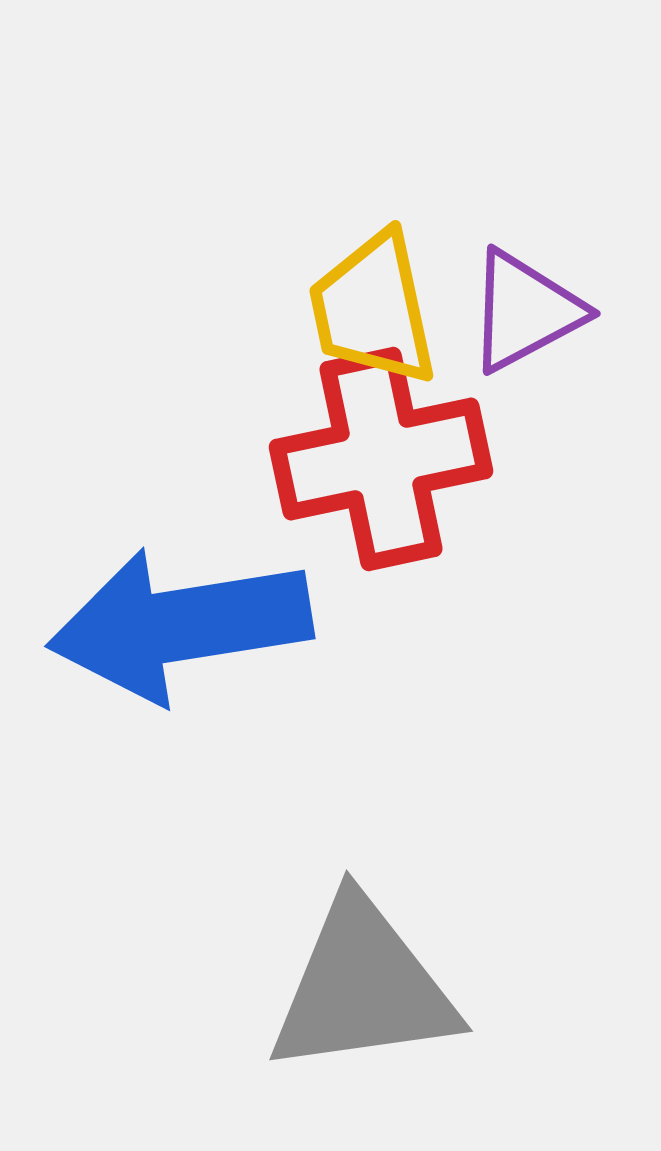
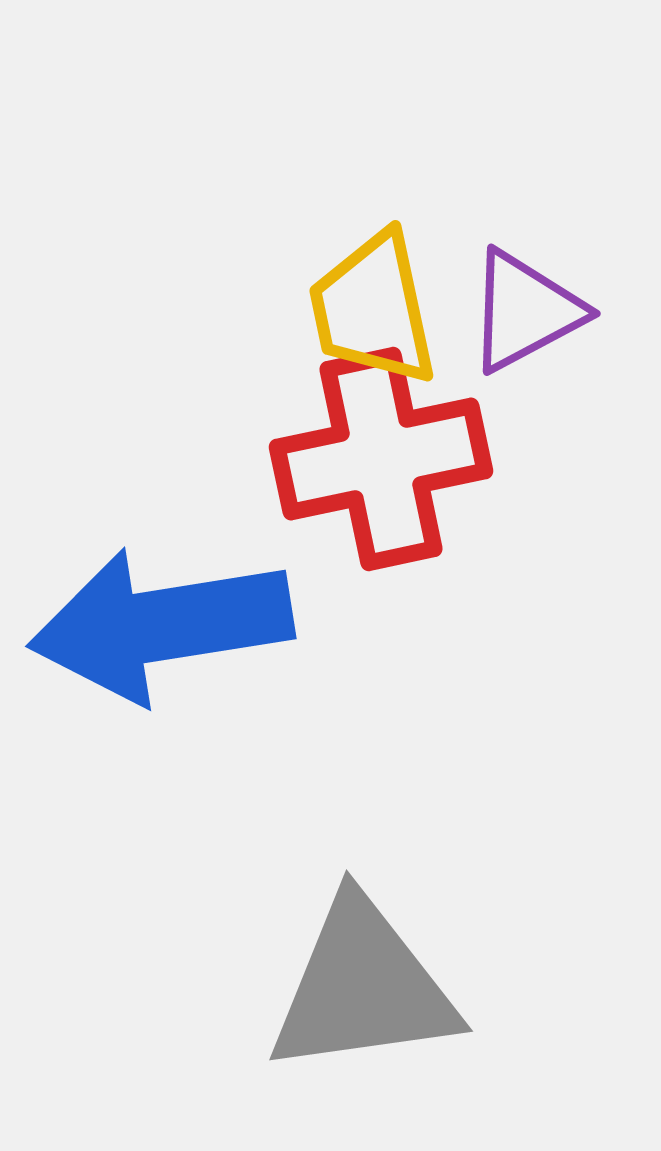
blue arrow: moved 19 px left
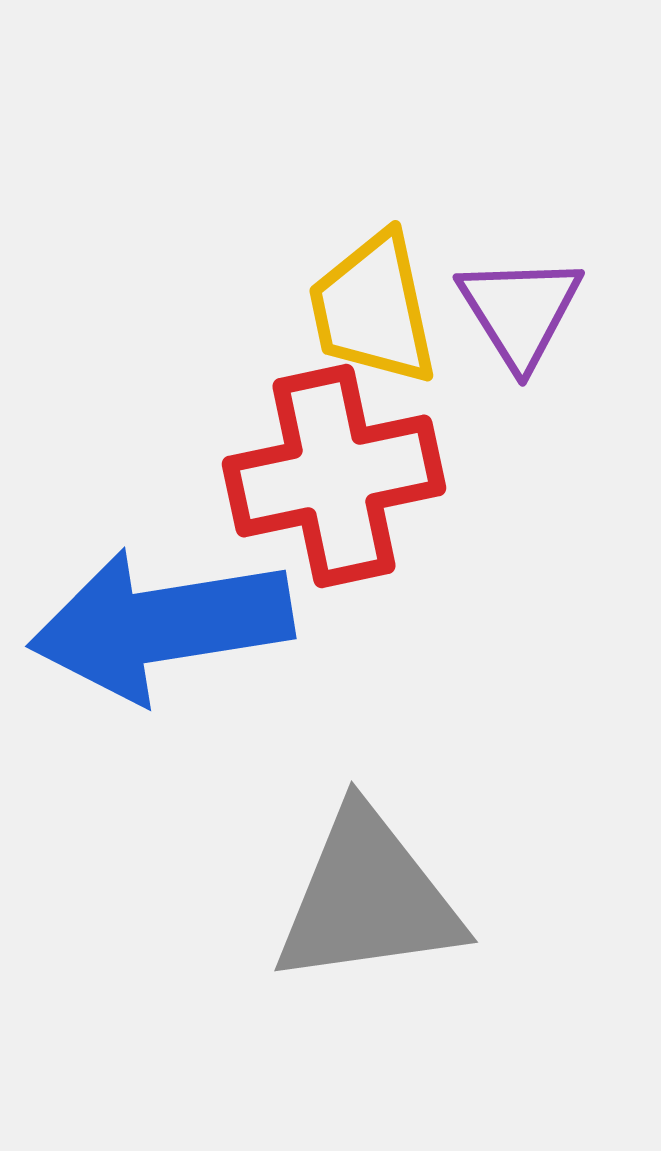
purple triangle: moved 5 px left; rotated 34 degrees counterclockwise
red cross: moved 47 px left, 17 px down
gray triangle: moved 5 px right, 89 px up
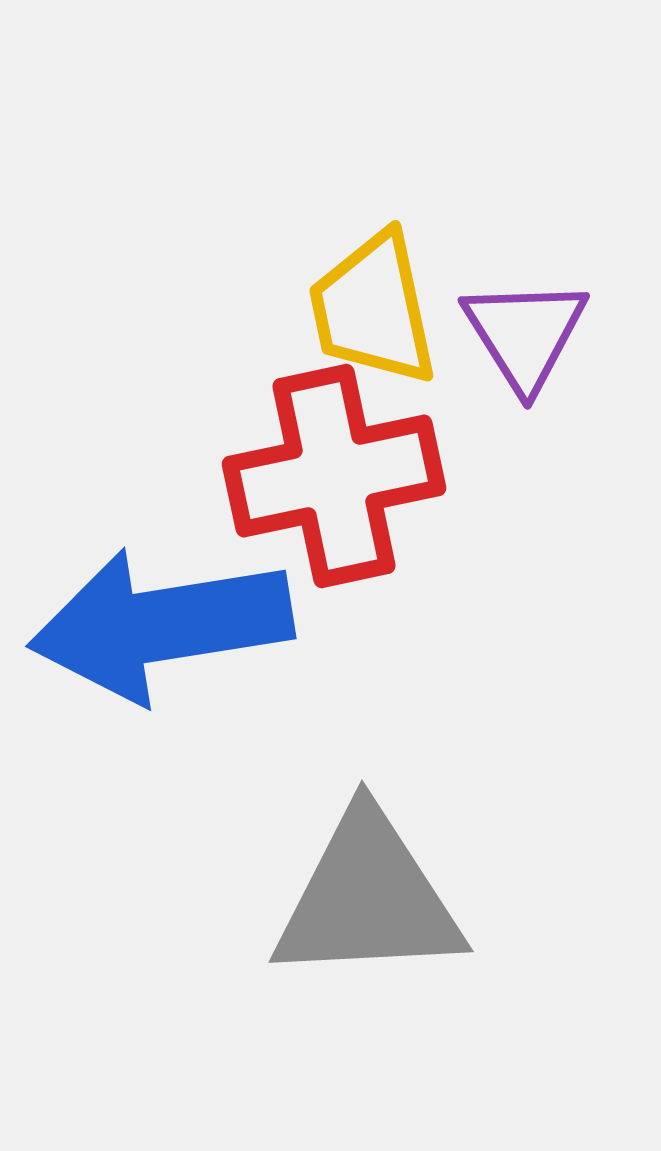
purple triangle: moved 5 px right, 23 px down
gray triangle: rotated 5 degrees clockwise
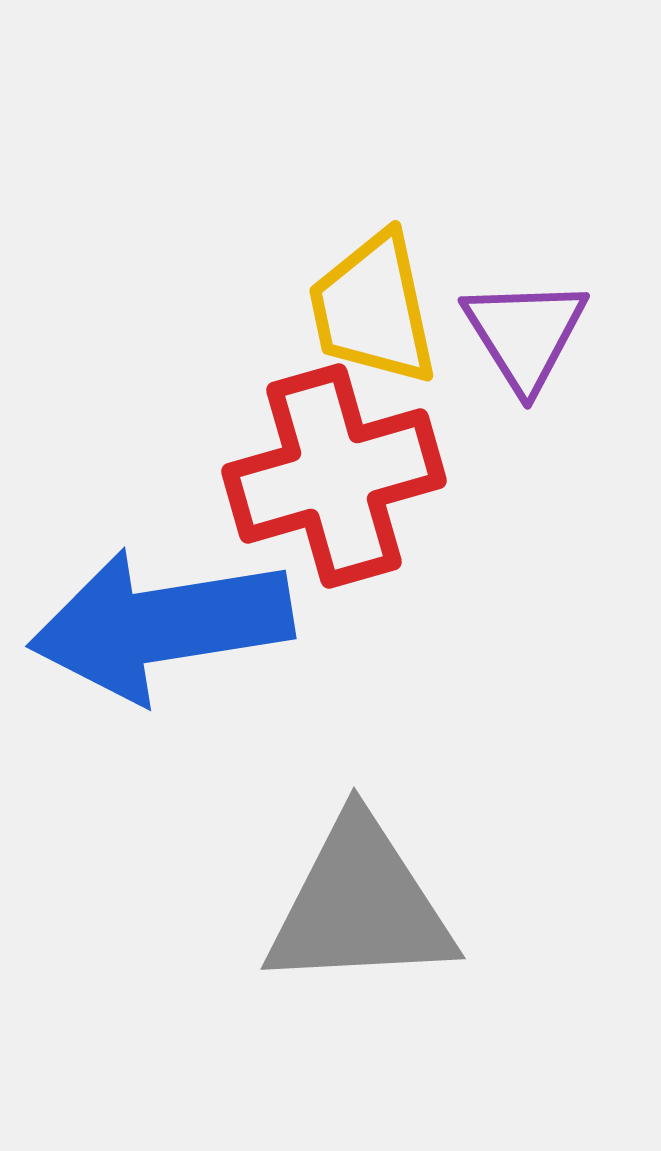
red cross: rotated 4 degrees counterclockwise
gray triangle: moved 8 px left, 7 px down
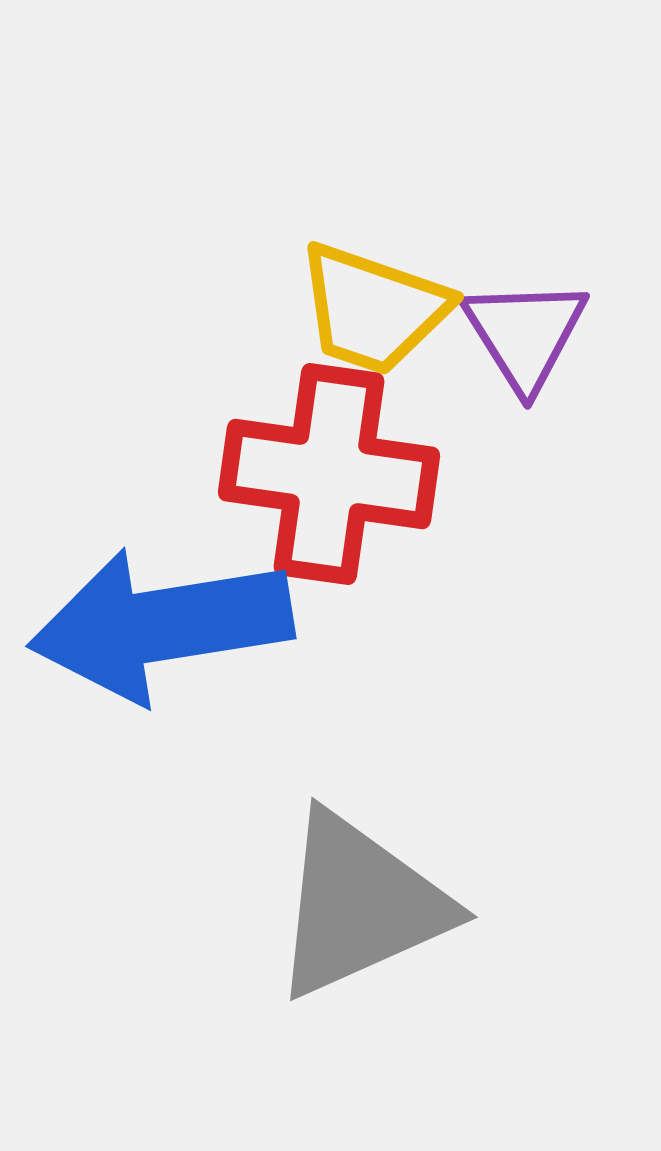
yellow trapezoid: rotated 59 degrees counterclockwise
red cross: moved 5 px left, 2 px up; rotated 24 degrees clockwise
gray triangle: rotated 21 degrees counterclockwise
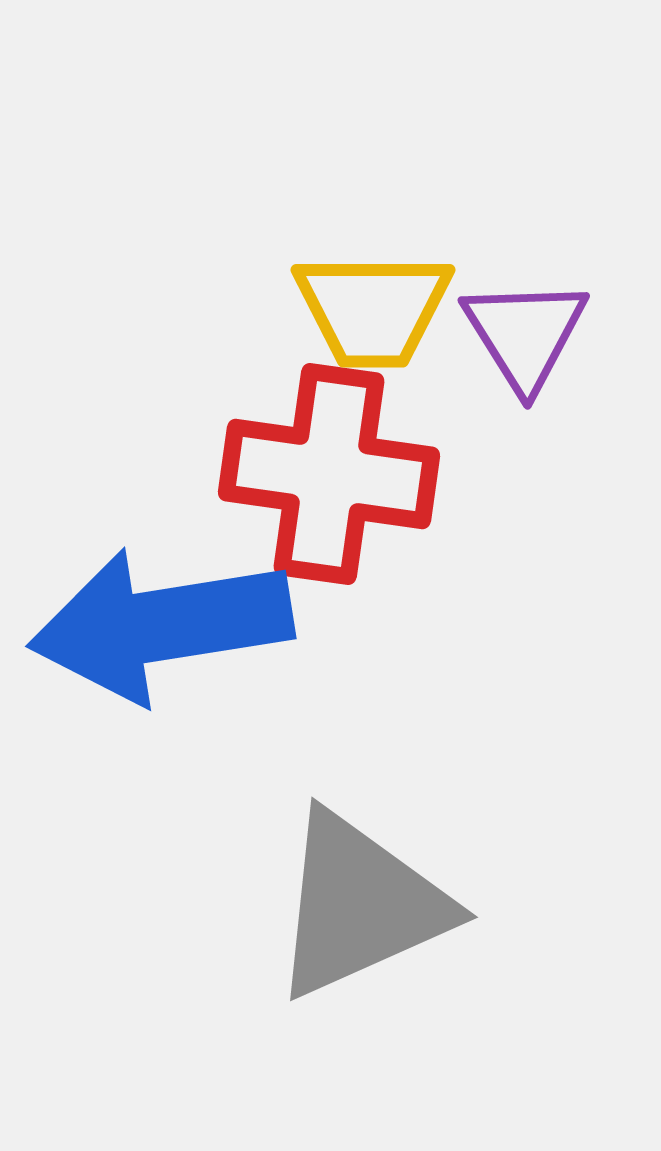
yellow trapezoid: rotated 19 degrees counterclockwise
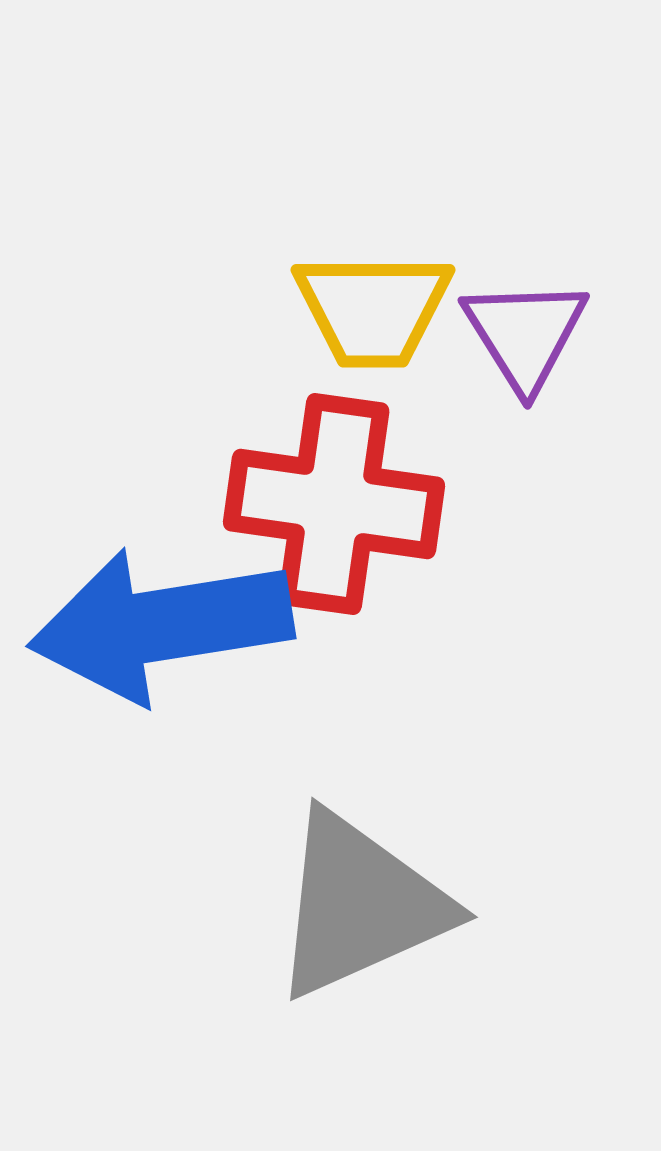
red cross: moved 5 px right, 30 px down
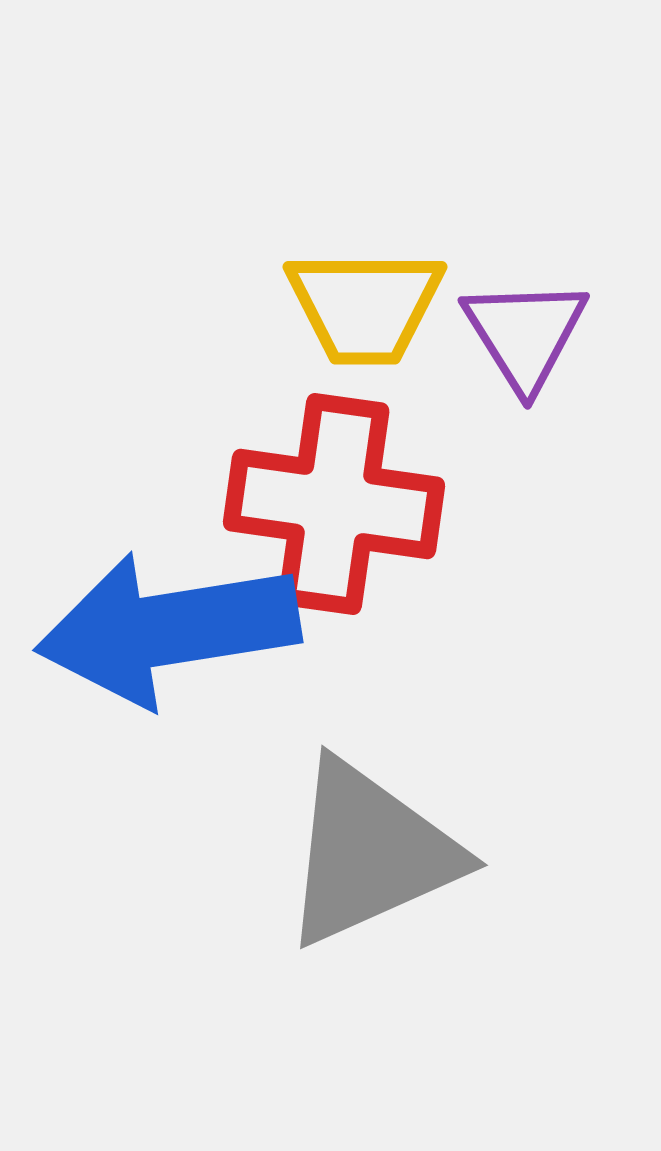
yellow trapezoid: moved 8 px left, 3 px up
blue arrow: moved 7 px right, 4 px down
gray triangle: moved 10 px right, 52 px up
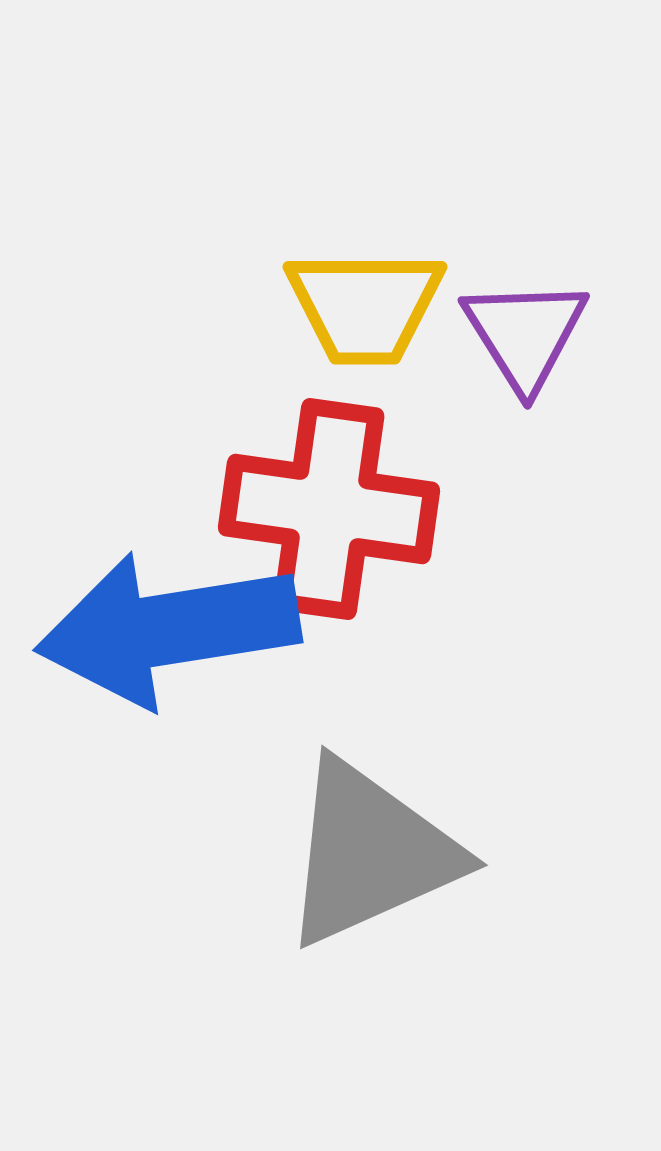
red cross: moved 5 px left, 5 px down
